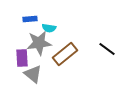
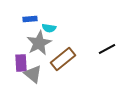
gray star: rotated 20 degrees counterclockwise
black line: rotated 66 degrees counterclockwise
brown rectangle: moved 2 px left, 5 px down
purple rectangle: moved 1 px left, 5 px down
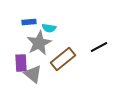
blue rectangle: moved 1 px left, 3 px down
black line: moved 8 px left, 2 px up
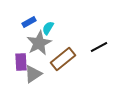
blue rectangle: rotated 24 degrees counterclockwise
cyan semicircle: moved 1 px left; rotated 112 degrees clockwise
purple rectangle: moved 1 px up
gray triangle: rotated 48 degrees clockwise
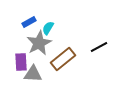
gray triangle: rotated 36 degrees clockwise
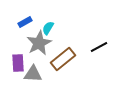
blue rectangle: moved 4 px left
purple rectangle: moved 3 px left, 1 px down
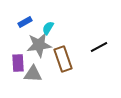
gray star: moved 2 px down; rotated 20 degrees clockwise
brown rectangle: rotated 70 degrees counterclockwise
